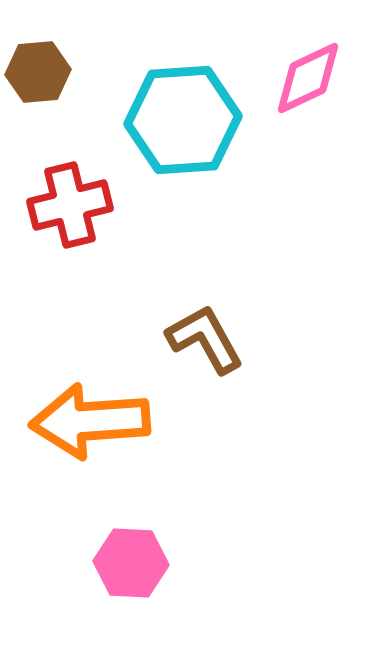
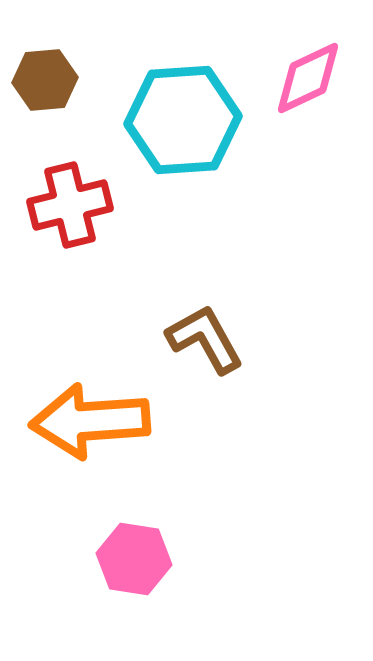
brown hexagon: moved 7 px right, 8 px down
pink hexagon: moved 3 px right, 4 px up; rotated 6 degrees clockwise
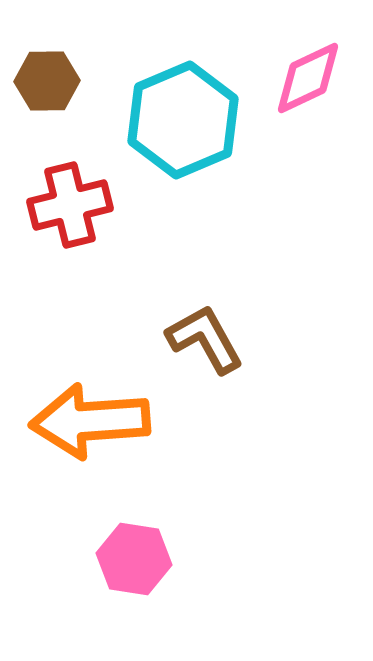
brown hexagon: moved 2 px right, 1 px down; rotated 4 degrees clockwise
cyan hexagon: rotated 19 degrees counterclockwise
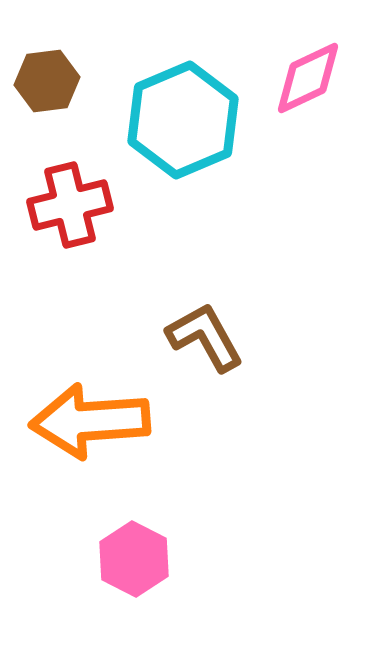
brown hexagon: rotated 6 degrees counterclockwise
brown L-shape: moved 2 px up
pink hexagon: rotated 18 degrees clockwise
